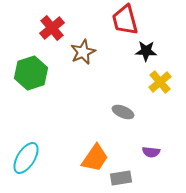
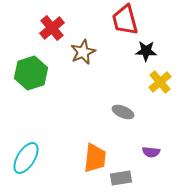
orange trapezoid: rotated 28 degrees counterclockwise
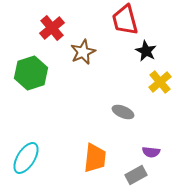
black star: rotated 25 degrees clockwise
gray rectangle: moved 15 px right, 3 px up; rotated 20 degrees counterclockwise
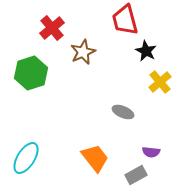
orange trapezoid: rotated 44 degrees counterclockwise
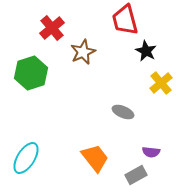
yellow cross: moved 1 px right, 1 px down
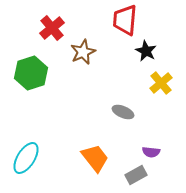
red trapezoid: rotated 20 degrees clockwise
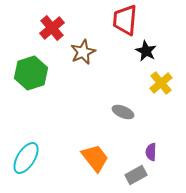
purple semicircle: rotated 84 degrees clockwise
